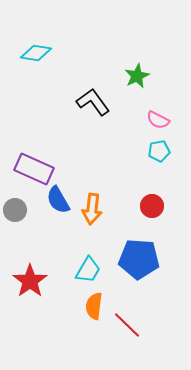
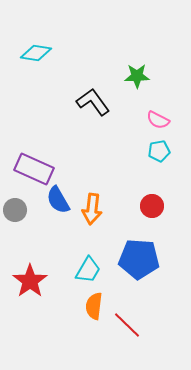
green star: rotated 25 degrees clockwise
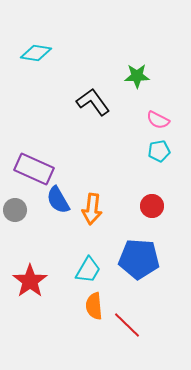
orange semicircle: rotated 12 degrees counterclockwise
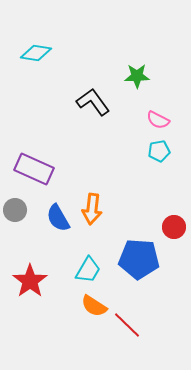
blue semicircle: moved 18 px down
red circle: moved 22 px right, 21 px down
orange semicircle: rotated 52 degrees counterclockwise
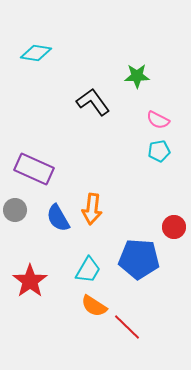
red line: moved 2 px down
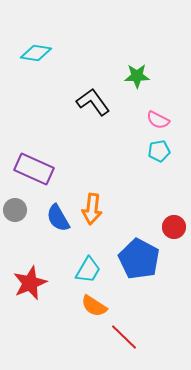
blue pentagon: rotated 24 degrees clockwise
red star: moved 2 px down; rotated 12 degrees clockwise
red line: moved 3 px left, 10 px down
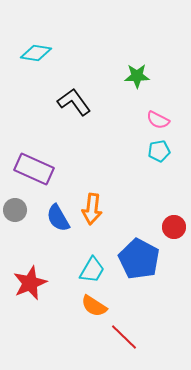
black L-shape: moved 19 px left
cyan trapezoid: moved 4 px right
